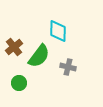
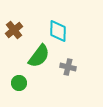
brown cross: moved 17 px up
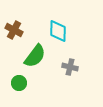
brown cross: rotated 24 degrees counterclockwise
green semicircle: moved 4 px left
gray cross: moved 2 px right
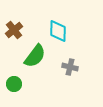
brown cross: rotated 24 degrees clockwise
green circle: moved 5 px left, 1 px down
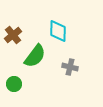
brown cross: moved 1 px left, 5 px down
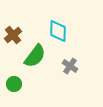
gray cross: moved 1 px up; rotated 21 degrees clockwise
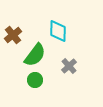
green semicircle: moved 1 px up
gray cross: moved 1 px left; rotated 14 degrees clockwise
green circle: moved 21 px right, 4 px up
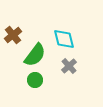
cyan diamond: moved 6 px right, 8 px down; rotated 15 degrees counterclockwise
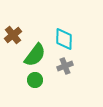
cyan diamond: rotated 15 degrees clockwise
gray cross: moved 4 px left; rotated 21 degrees clockwise
